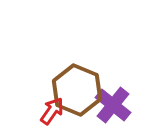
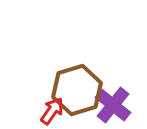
brown hexagon: rotated 21 degrees clockwise
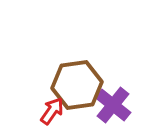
brown hexagon: moved 5 px up; rotated 9 degrees clockwise
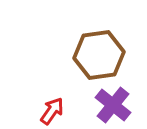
brown hexagon: moved 22 px right, 30 px up
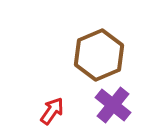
brown hexagon: rotated 15 degrees counterclockwise
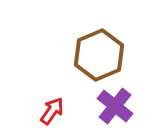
purple cross: moved 2 px right, 1 px down
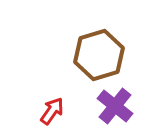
brown hexagon: rotated 6 degrees clockwise
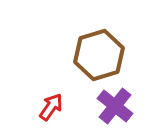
red arrow: moved 1 px left, 4 px up
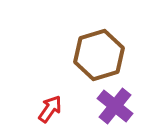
red arrow: moved 1 px left, 2 px down
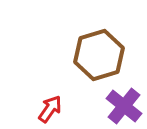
purple cross: moved 9 px right
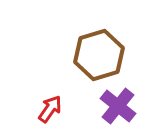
purple cross: moved 6 px left
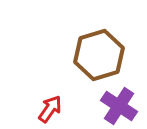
purple cross: moved 1 px right; rotated 6 degrees counterclockwise
